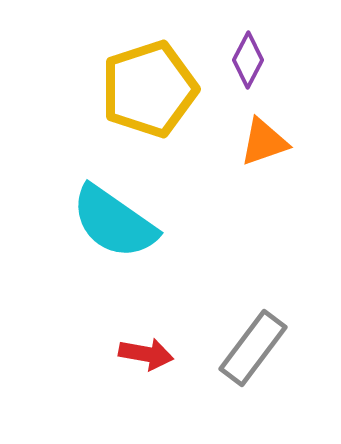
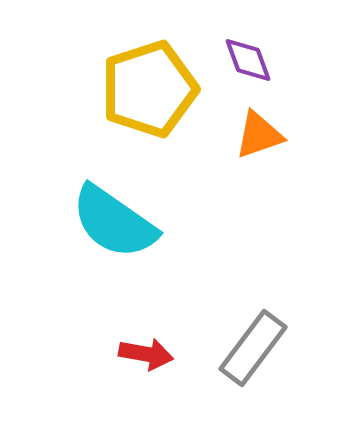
purple diamond: rotated 48 degrees counterclockwise
orange triangle: moved 5 px left, 7 px up
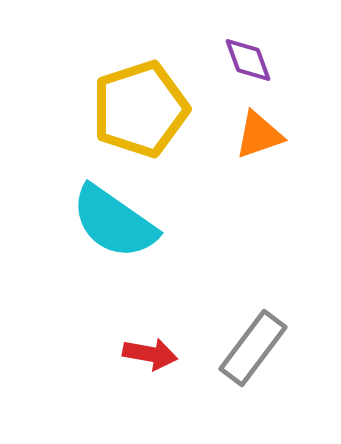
yellow pentagon: moved 9 px left, 20 px down
red arrow: moved 4 px right
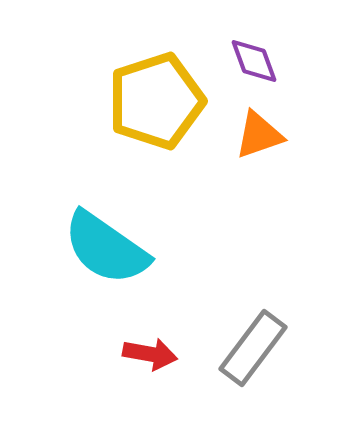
purple diamond: moved 6 px right, 1 px down
yellow pentagon: moved 16 px right, 8 px up
cyan semicircle: moved 8 px left, 26 px down
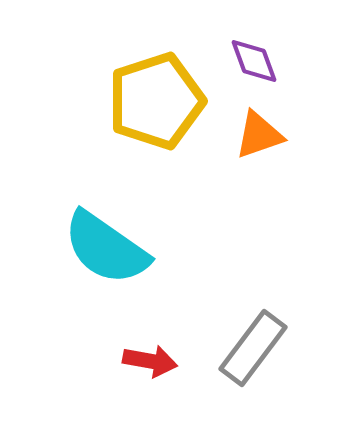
red arrow: moved 7 px down
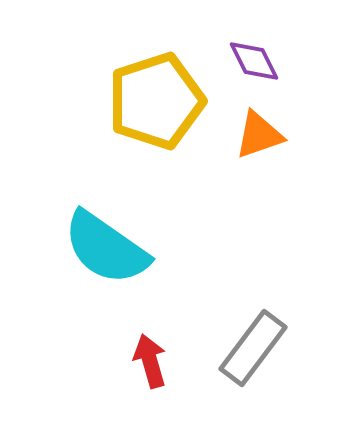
purple diamond: rotated 6 degrees counterclockwise
red arrow: rotated 116 degrees counterclockwise
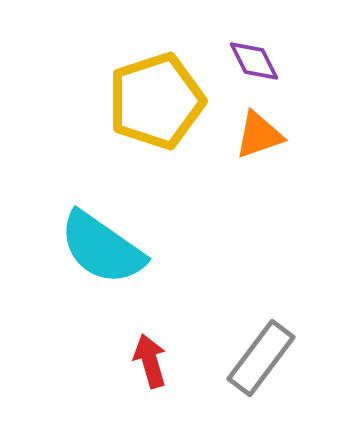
cyan semicircle: moved 4 px left
gray rectangle: moved 8 px right, 10 px down
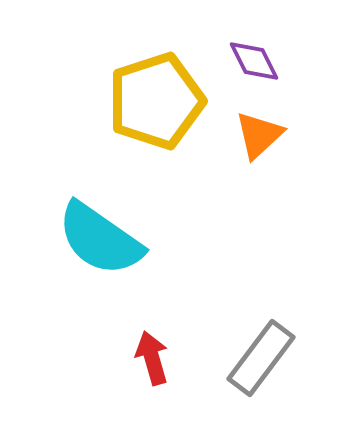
orange triangle: rotated 24 degrees counterclockwise
cyan semicircle: moved 2 px left, 9 px up
red arrow: moved 2 px right, 3 px up
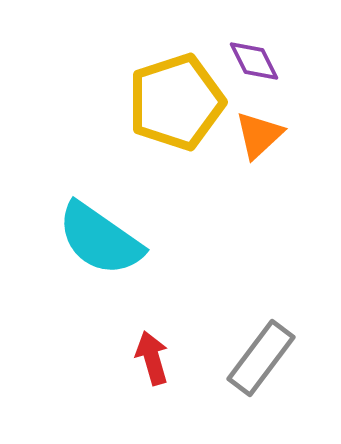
yellow pentagon: moved 20 px right, 1 px down
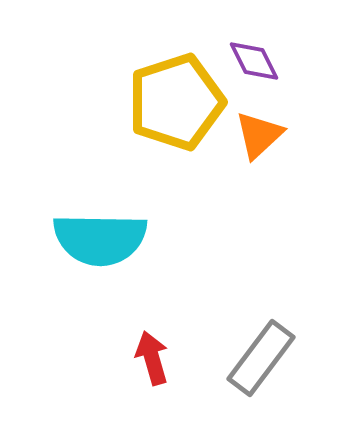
cyan semicircle: rotated 34 degrees counterclockwise
